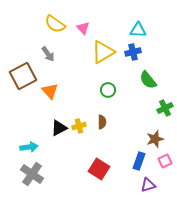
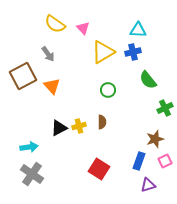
orange triangle: moved 2 px right, 5 px up
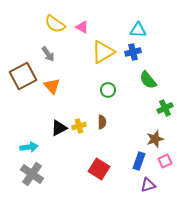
pink triangle: moved 1 px left, 1 px up; rotated 16 degrees counterclockwise
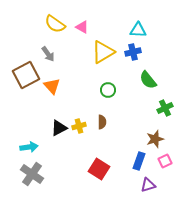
brown square: moved 3 px right, 1 px up
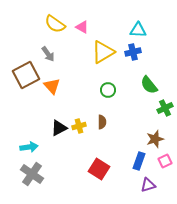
green semicircle: moved 1 px right, 5 px down
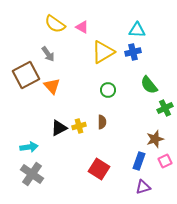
cyan triangle: moved 1 px left
purple triangle: moved 5 px left, 2 px down
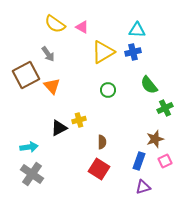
brown semicircle: moved 20 px down
yellow cross: moved 6 px up
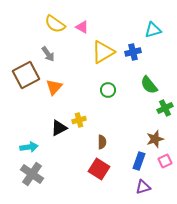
cyan triangle: moved 16 px right; rotated 18 degrees counterclockwise
orange triangle: moved 2 px right, 1 px down; rotated 24 degrees clockwise
